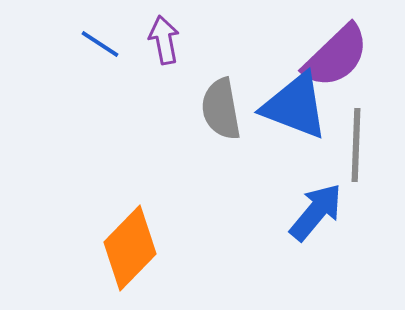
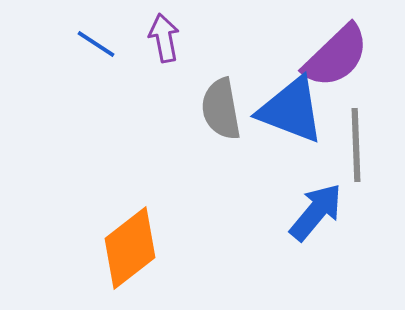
purple arrow: moved 2 px up
blue line: moved 4 px left
blue triangle: moved 4 px left, 4 px down
gray line: rotated 4 degrees counterclockwise
orange diamond: rotated 8 degrees clockwise
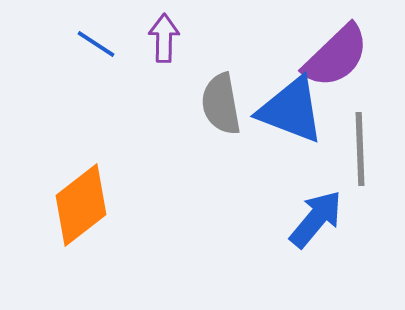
purple arrow: rotated 12 degrees clockwise
gray semicircle: moved 5 px up
gray line: moved 4 px right, 4 px down
blue arrow: moved 7 px down
orange diamond: moved 49 px left, 43 px up
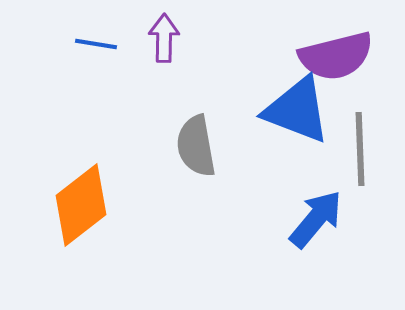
blue line: rotated 24 degrees counterclockwise
purple semicircle: rotated 30 degrees clockwise
gray semicircle: moved 25 px left, 42 px down
blue triangle: moved 6 px right
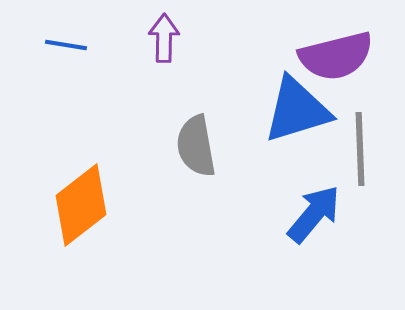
blue line: moved 30 px left, 1 px down
blue triangle: rotated 38 degrees counterclockwise
blue arrow: moved 2 px left, 5 px up
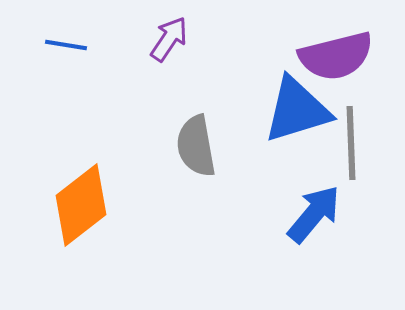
purple arrow: moved 5 px right, 1 px down; rotated 33 degrees clockwise
gray line: moved 9 px left, 6 px up
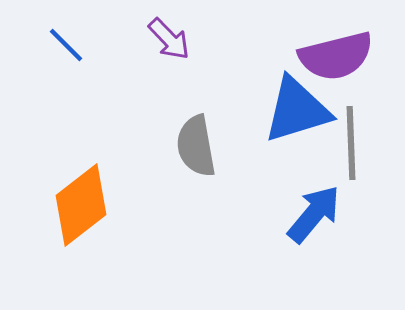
purple arrow: rotated 102 degrees clockwise
blue line: rotated 36 degrees clockwise
